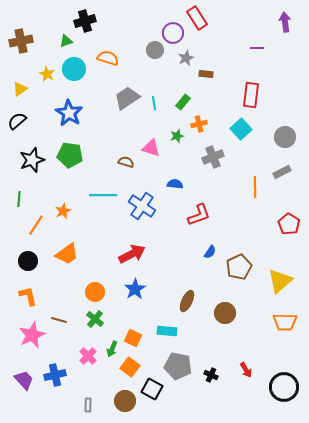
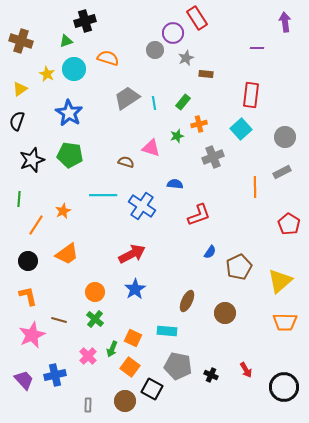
brown cross at (21, 41): rotated 30 degrees clockwise
black semicircle at (17, 121): rotated 30 degrees counterclockwise
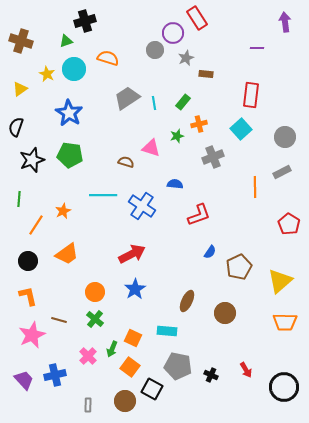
black semicircle at (17, 121): moved 1 px left, 6 px down
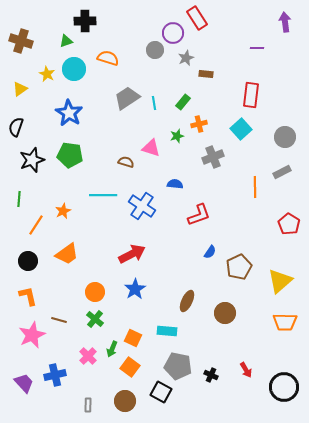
black cross at (85, 21): rotated 15 degrees clockwise
purple trapezoid at (24, 380): moved 3 px down
black square at (152, 389): moved 9 px right, 3 px down
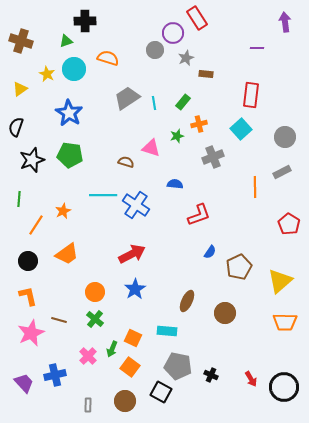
blue cross at (142, 206): moved 6 px left, 1 px up
pink star at (32, 335): moved 1 px left, 2 px up
red arrow at (246, 370): moved 5 px right, 9 px down
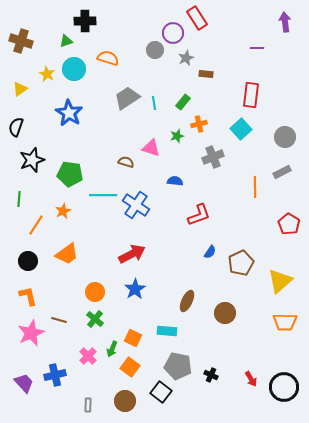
green pentagon at (70, 155): moved 19 px down
blue semicircle at (175, 184): moved 3 px up
brown pentagon at (239, 267): moved 2 px right, 4 px up
black square at (161, 392): rotated 10 degrees clockwise
